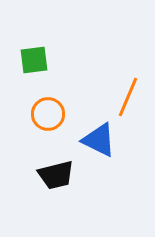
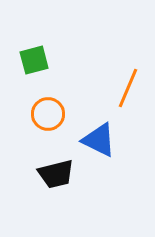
green square: rotated 8 degrees counterclockwise
orange line: moved 9 px up
black trapezoid: moved 1 px up
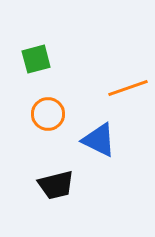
green square: moved 2 px right, 1 px up
orange line: rotated 48 degrees clockwise
black trapezoid: moved 11 px down
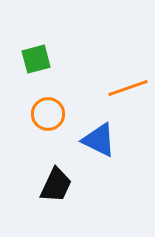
black trapezoid: rotated 51 degrees counterclockwise
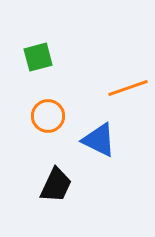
green square: moved 2 px right, 2 px up
orange circle: moved 2 px down
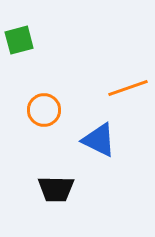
green square: moved 19 px left, 17 px up
orange circle: moved 4 px left, 6 px up
black trapezoid: moved 4 px down; rotated 66 degrees clockwise
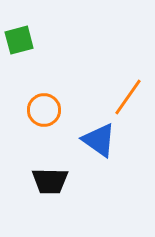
orange line: moved 9 px down; rotated 36 degrees counterclockwise
blue triangle: rotated 9 degrees clockwise
black trapezoid: moved 6 px left, 8 px up
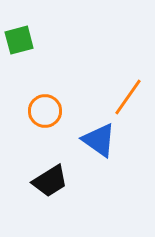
orange circle: moved 1 px right, 1 px down
black trapezoid: rotated 33 degrees counterclockwise
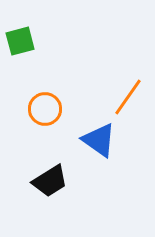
green square: moved 1 px right, 1 px down
orange circle: moved 2 px up
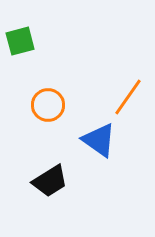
orange circle: moved 3 px right, 4 px up
